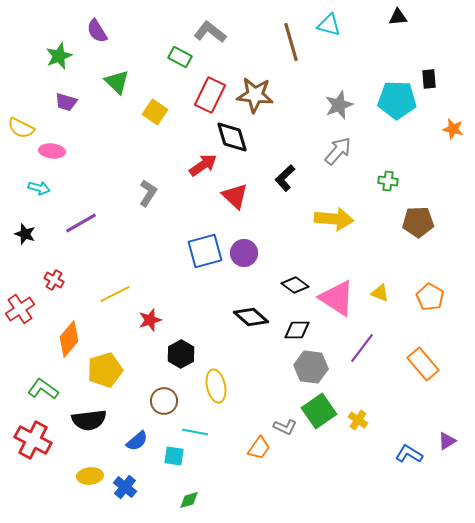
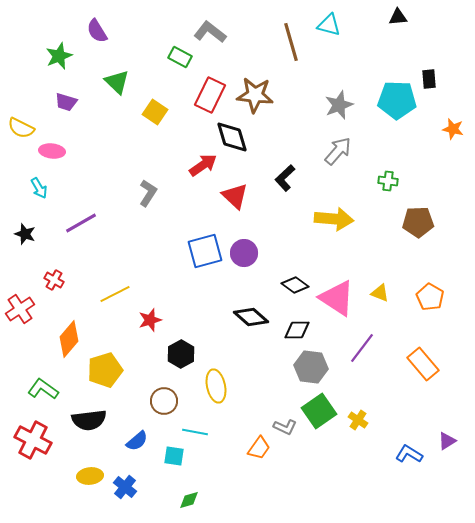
cyan arrow at (39, 188): rotated 45 degrees clockwise
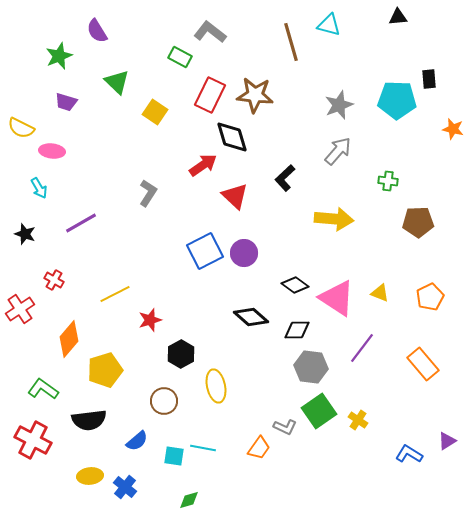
blue square at (205, 251): rotated 12 degrees counterclockwise
orange pentagon at (430, 297): rotated 16 degrees clockwise
cyan line at (195, 432): moved 8 px right, 16 px down
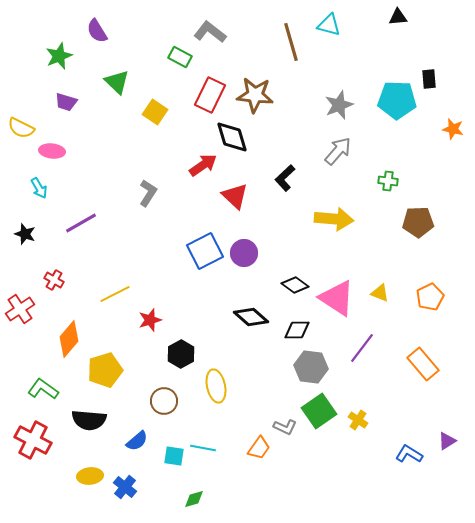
black semicircle at (89, 420): rotated 12 degrees clockwise
green diamond at (189, 500): moved 5 px right, 1 px up
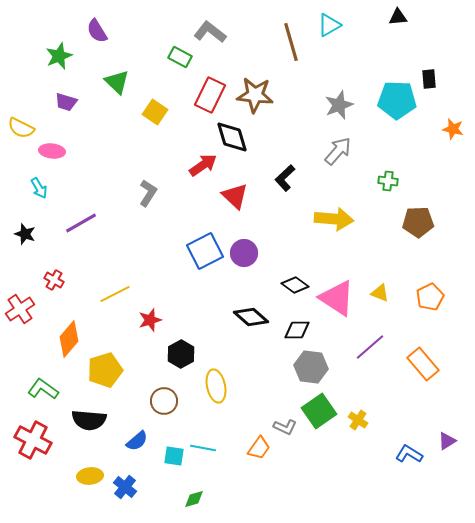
cyan triangle at (329, 25): rotated 45 degrees counterclockwise
purple line at (362, 348): moved 8 px right, 1 px up; rotated 12 degrees clockwise
